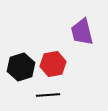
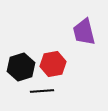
purple trapezoid: moved 2 px right
black line: moved 6 px left, 4 px up
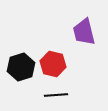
red hexagon: rotated 25 degrees clockwise
black line: moved 14 px right, 4 px down
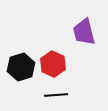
red hexagon: rotated 10 degrees clockwise
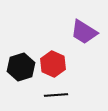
purple trapezoid: rotated 44 degrees counterclockwise
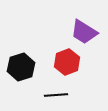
red hexagon: moved 14 px right, 2 px up; rotated 15 degrees clockwise
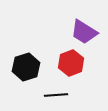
red hexagon: moved 4 px right, 1 px down
black hexagon: moved 5 px right
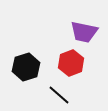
purple trapezoid: rotated 20 degrees counterclockwise
black line: moved 3 px right; rotated 45 degrees clockwise
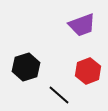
purple trapezoid: moved 2 px left, 7 px up; rotated 32 degrees counterclockwise
red hexagon: moved 17 px right, 8 px down
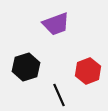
purple trapezoid: moved 26 px left, 1 px up
black line: rotated 25 degrees clockwise
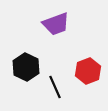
black hexagon: rotated 16 degrees counterclockwise
black line: moved 4 px left, 8 px up
